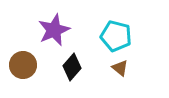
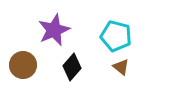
brown triangle: moved 1 px right, 1 px up
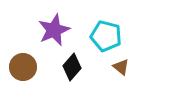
cyan pentagon: moved 10 px left
brown circle: moved 2 px down
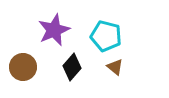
brown triangle: moved 6 px left
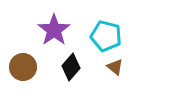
purple star: rotated 12 degrees counterclockwise
black diamond: moved 1 px left
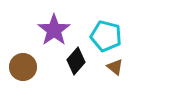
black diamond: moved 5 px right, 6 px up
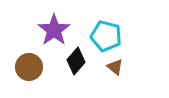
brown circle: moved 6 px right
